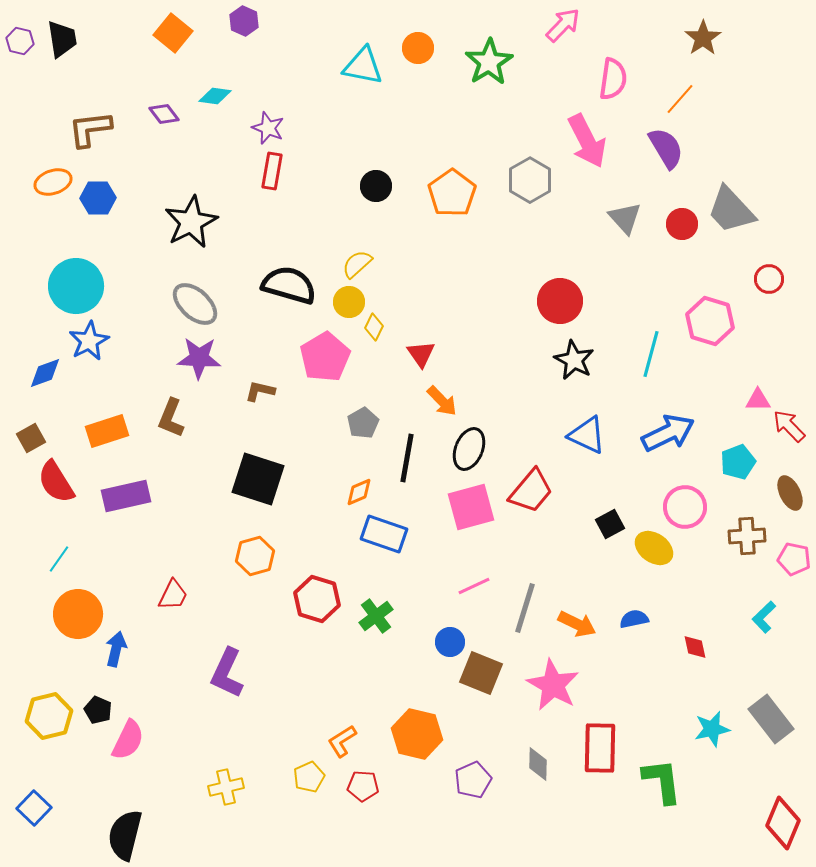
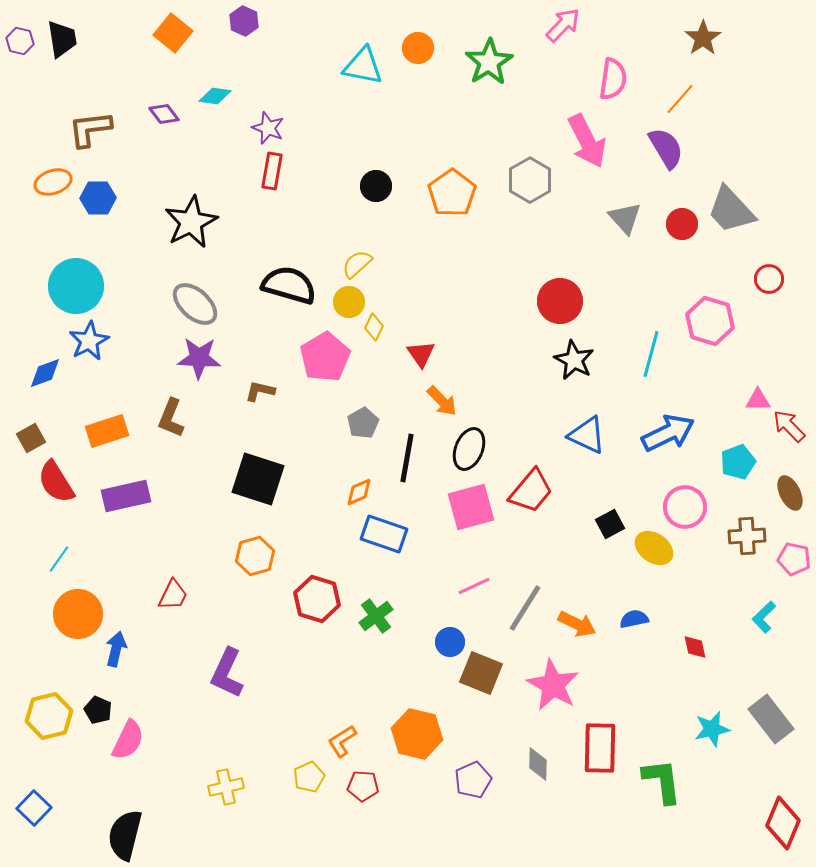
gray line at (525, 608): rotated 15 degrees clockwise
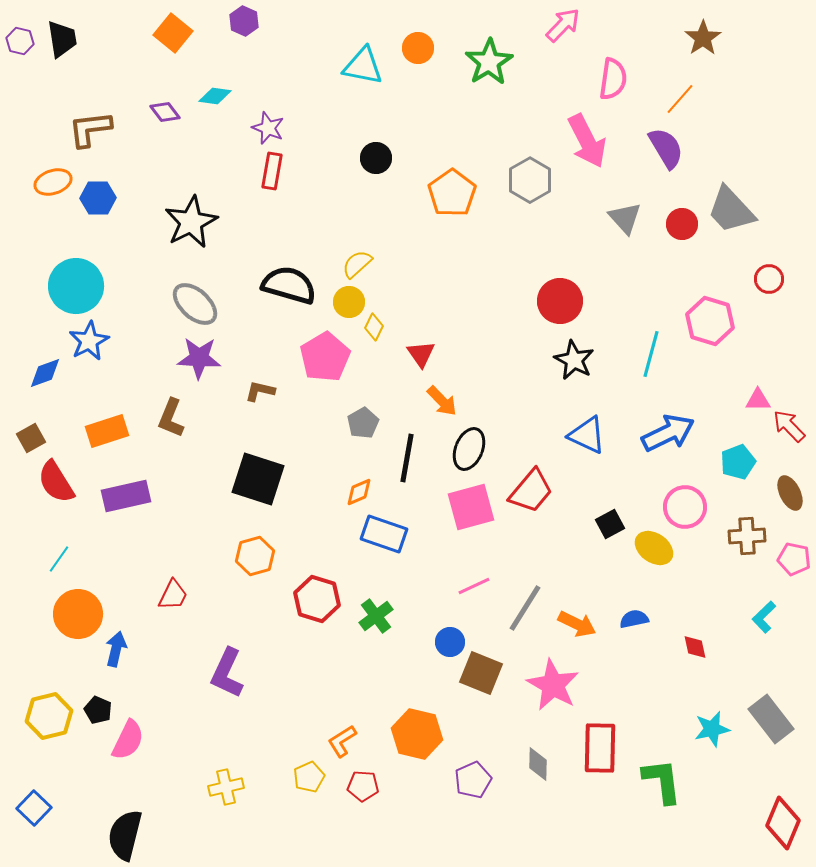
purple diamond at (164, 114): moved 1 px right, 2 px up
black circle at (376, 186): moved 28 px up
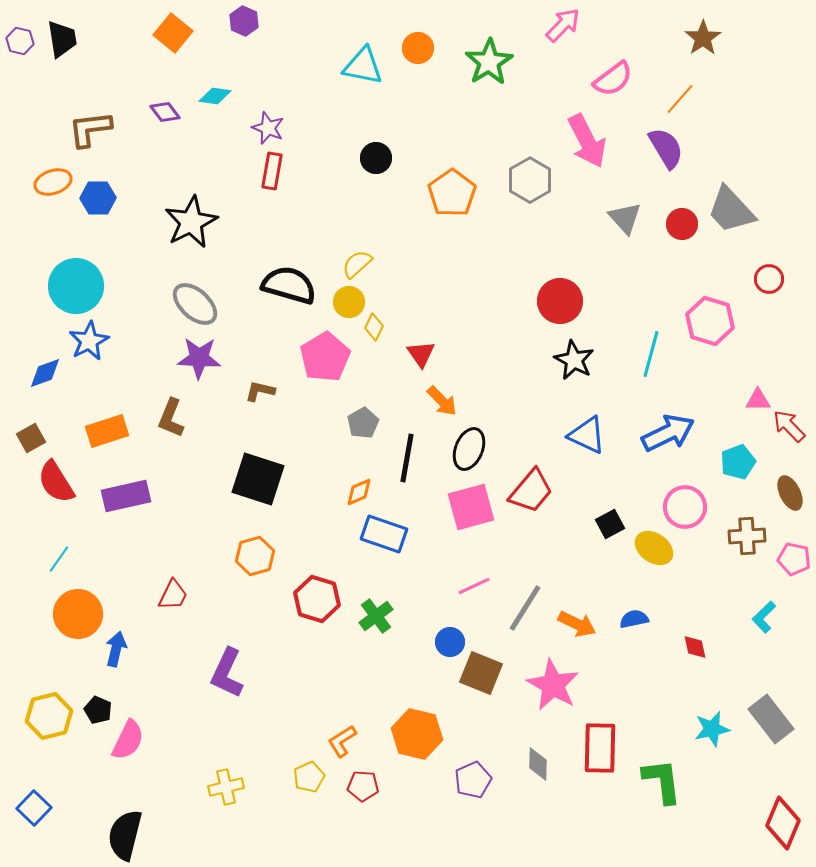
pink semicircle at (613, 79): rotated 45 degrees clockwise
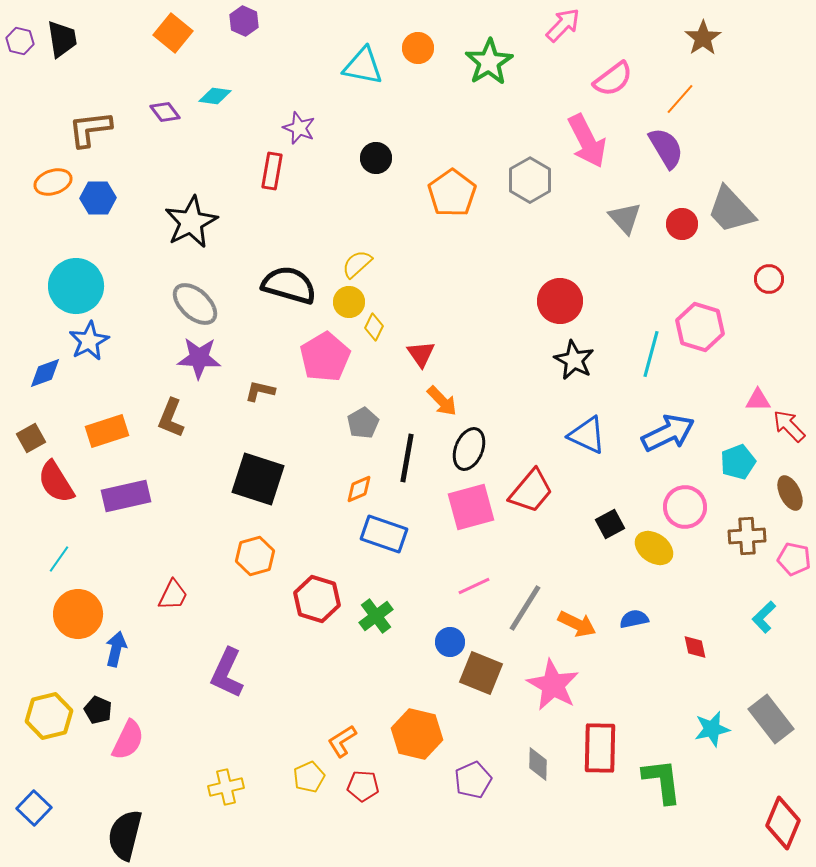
purple star at (268, 128): moved 31 px right
pink hexagon at (710, 321): moved 10 px left, 6 px down
orange diamond at (359, 492): moved 3 px up
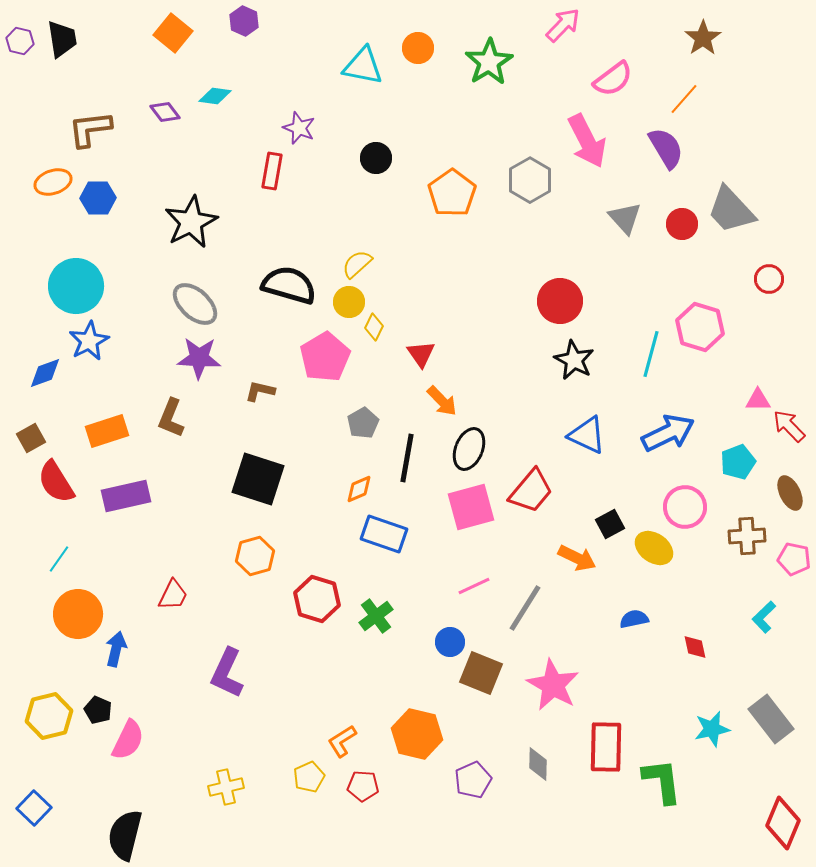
orange line at (680, 99): moved 4 px right
orange arrow at (577, 624): moved 66 px up
red rectangle at (600, 748): moved 6 px right, 1 px up
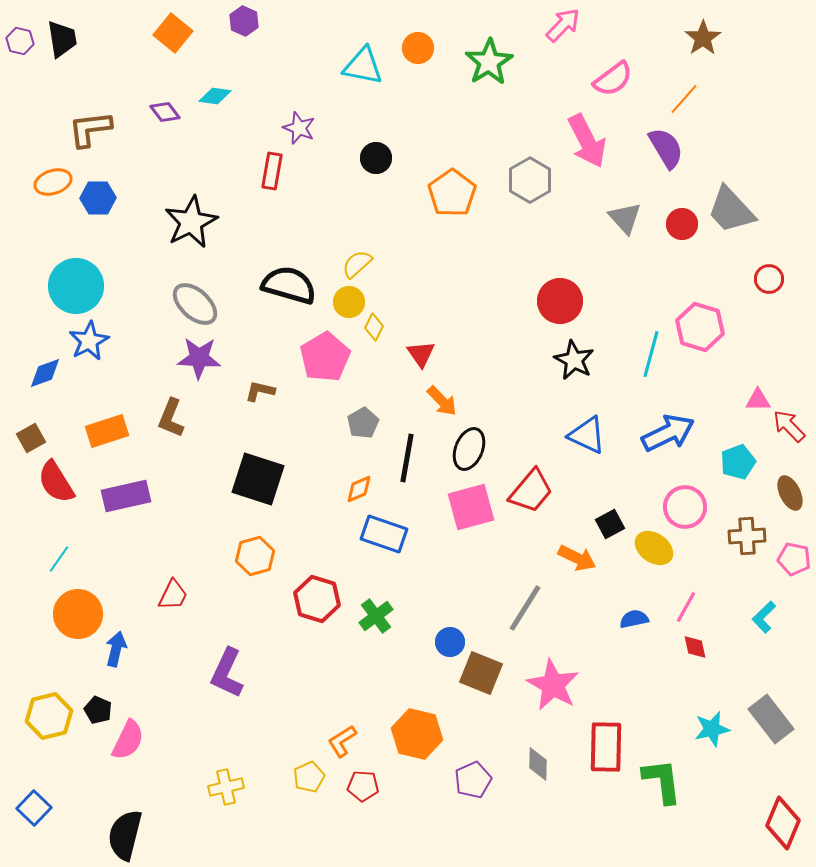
pink line at (474, 586): moved 212 px right, 21 px down; rotated 36 degrees counterclockwise
